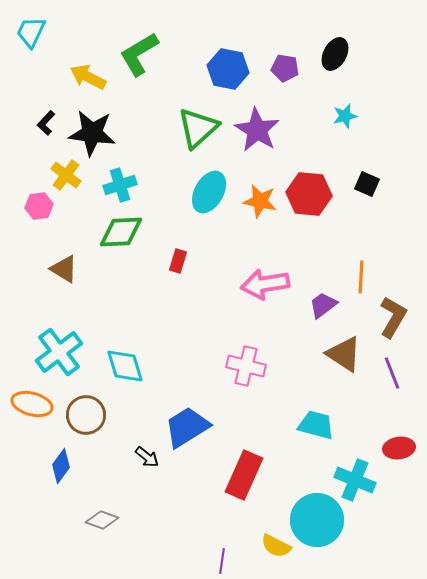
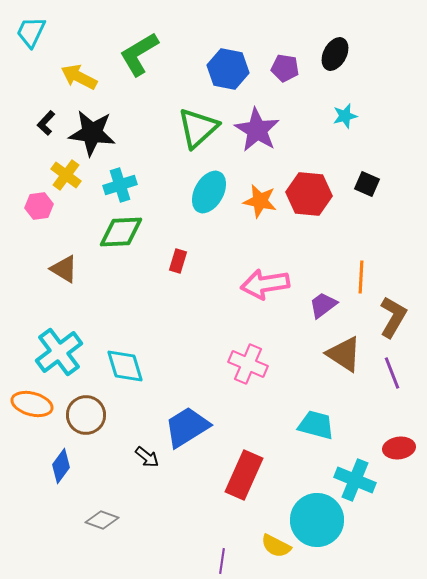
yellow arrow at (88, 77): moved 9 px left
pink cross at (246, 366): moved 2 px right, 2 px up; rotated 9 degrees clockwise
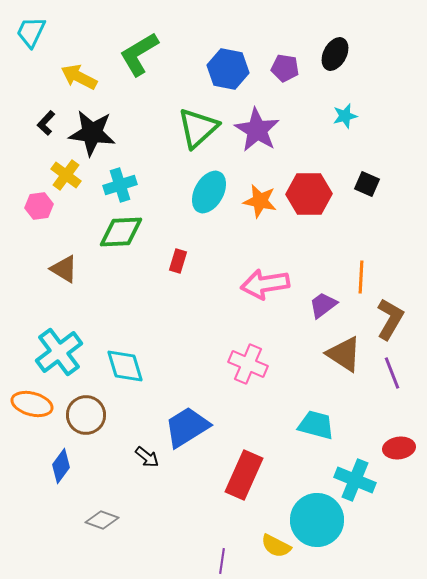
red hexagon at (309, 194): rotated 6 degrees counterclockwise
brown L-shape at (393, 317): moved 3 px left, 2 px down
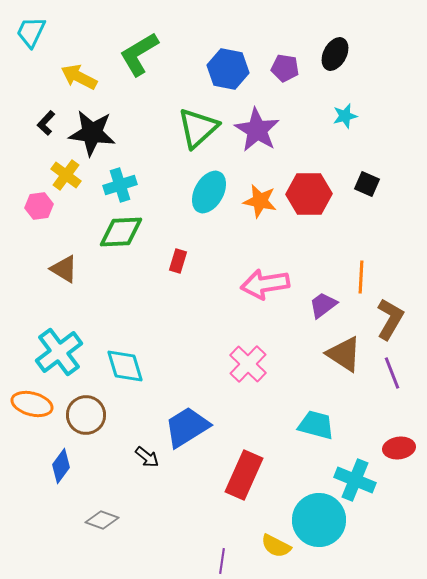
pink cross at (248, 364): rotated 21 degrees clockwise
cyan circle at (317, 520): moved 2 px right
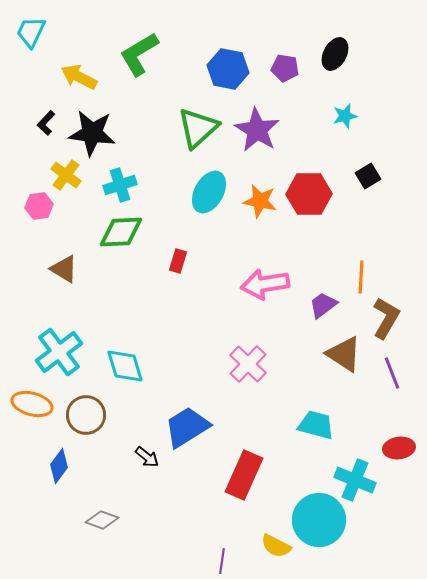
black square at (367, 184): moved 1 px right, 8 px up; rotated 35 degrees clockwise
brown L-shape at (390, 319): moved 4 px left, 1 px up
blue diamond at (61, 466): moved 2 px left
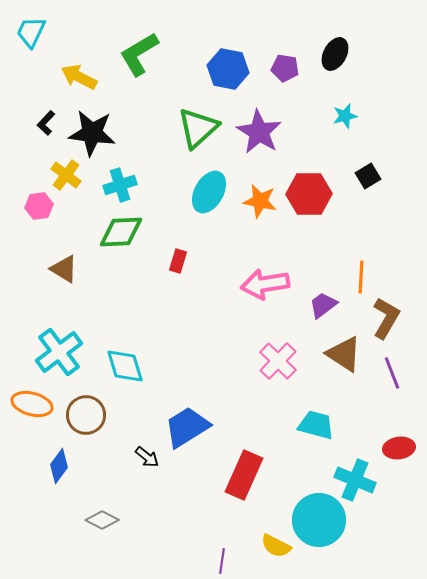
purple star at (257, 130): moved 2 px right, 2 px down
pink cross at (248, 364): moved 30 px right, 3 px up
gray diamond at (102, 520): rotated 8 degrees clockwise
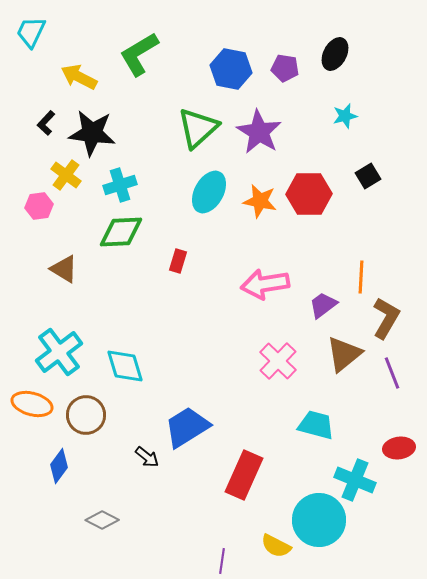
blue hexagon at (228, 69): moved 3 px right
brown triangle at (344, 354): rotated 48 degrees clockwise
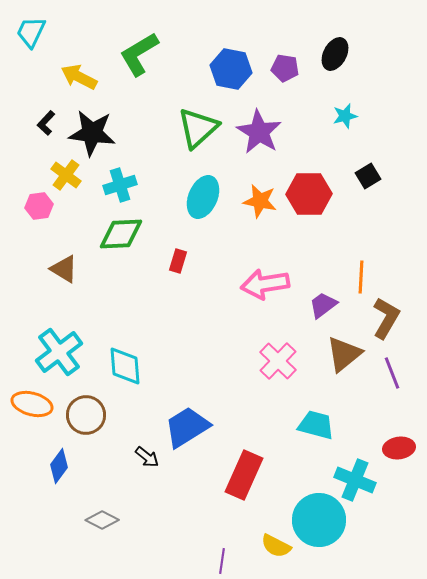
cyan ellipse at (209, 192): moved 6 px left, 5 px down; rotated 6 degrees counterclockwise
green diamond at (121, 232): moved 2 px down
cyan diamond at (125, 366): rotated 12 degrees clockwise
